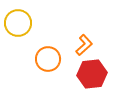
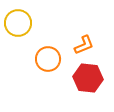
orange L-shape: rotated 20 degrees clockwise
red hexagon: moved 4 px left, 4 px down; rotated 12 degrees clockwise
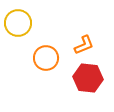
orange circle: moved 2 px left, 1 px up
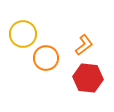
yellow circle: moved 5 px right, 11 px down
orange L-shape: rotated 15 degrees counterclockwise
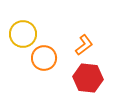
orange circle: moved 2 px left
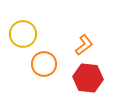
orange circle: moved 6 px down
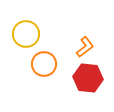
yellow circle: moved 3 px right
orange L-shape: moved 1 px right, 2 px down
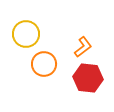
orange L-shape: moved 2 px left
